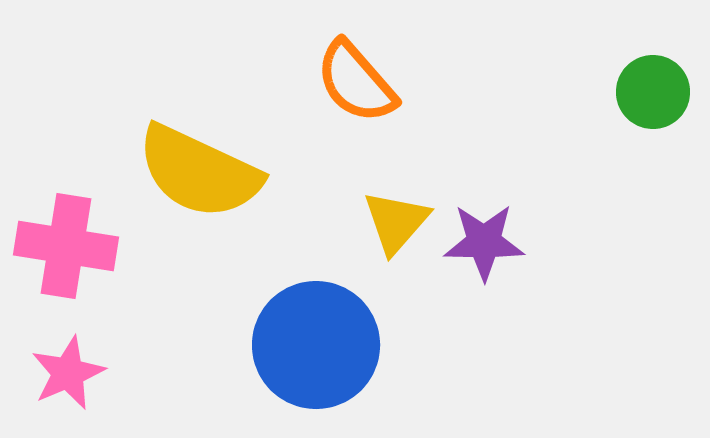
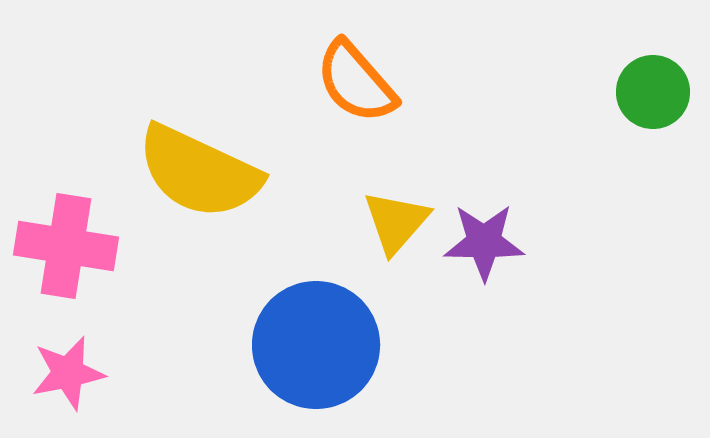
pink star: rotated 12 degrees clockwise
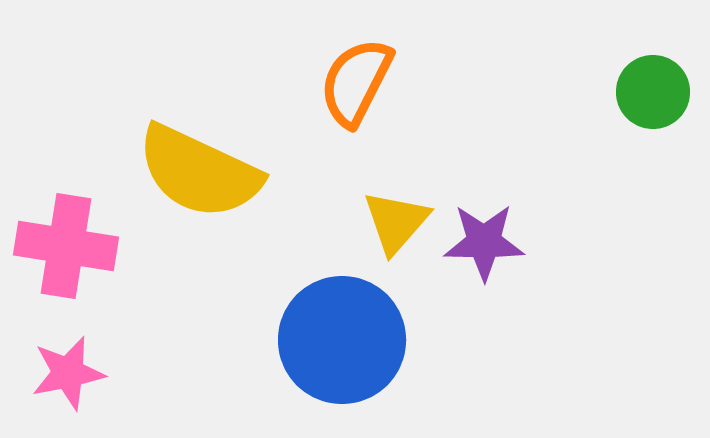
orange semicircle: rotated 68 degrees clockwise
blue circle: moved 26 px right, 5 px up
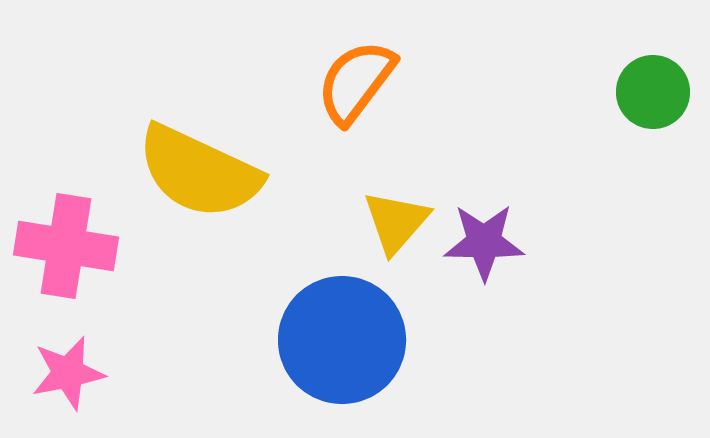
orange semicircle: rotated 10 degrees clockwise
